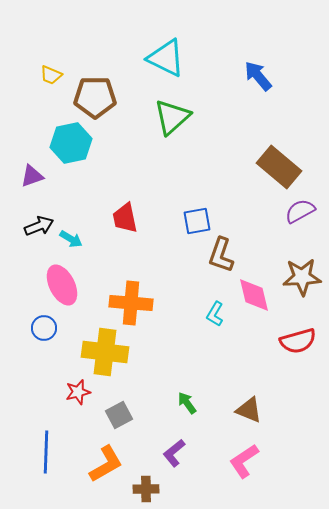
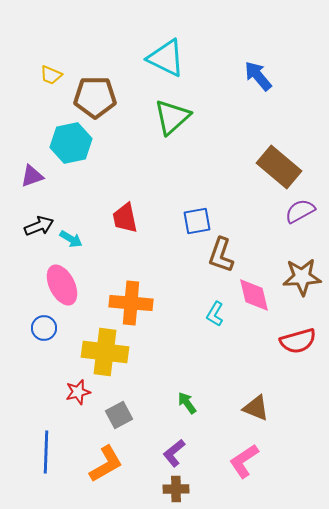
brown triangle: moved 7 px right, 2 px up
brown cross: moved 30 px right
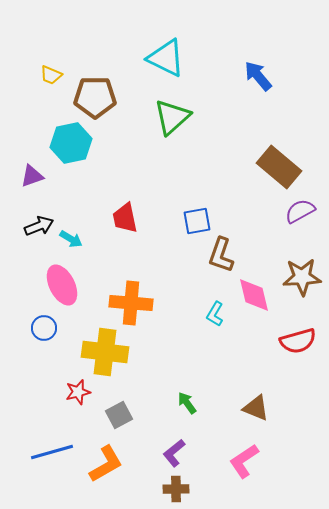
blue line: moved 6 px right; rotated 72 degrees clockwise
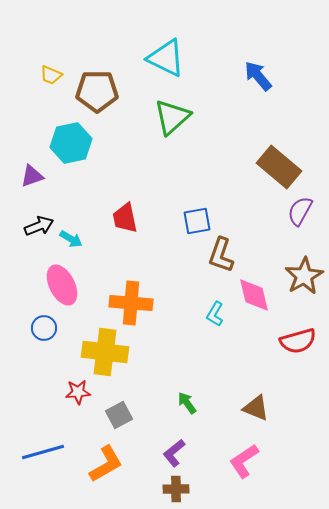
brown pentagon: moved 2 px right, 6 px up
purple semicircle: rotated 32 degrees counterclockwise
brown star: moved 2 px right, 1 px up; rotated 27 degrees counterclockwise
red star: rotated 10 degrees clockwise
blue line: moved 9 px left
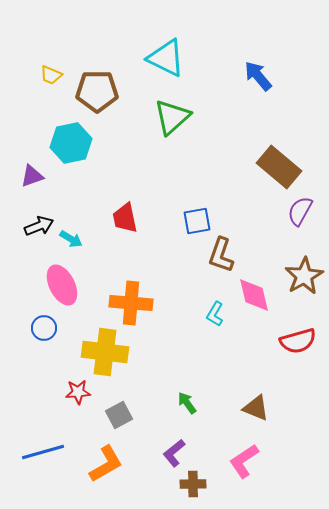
brown cross: moved 17 px right, 5 px up
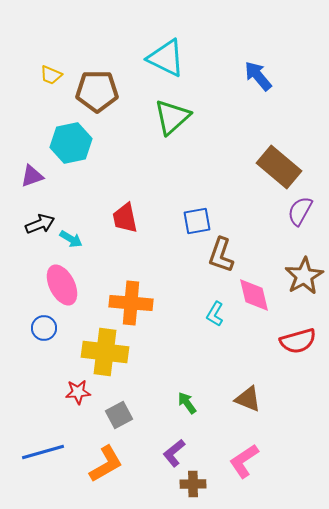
black arrow: moved 1 px right, 2 px up
brown triangle: moved 8 px left, 9 px up
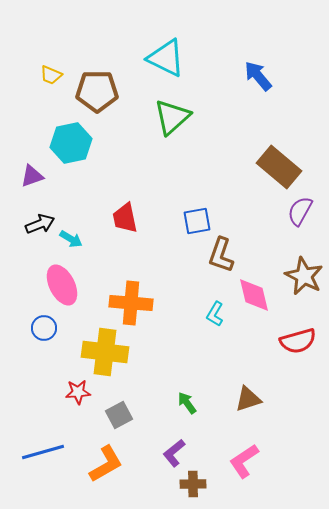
brown star: rotated 15 degrees counterclockwise
brown triangle: rotated 40 degrees counterclockwise
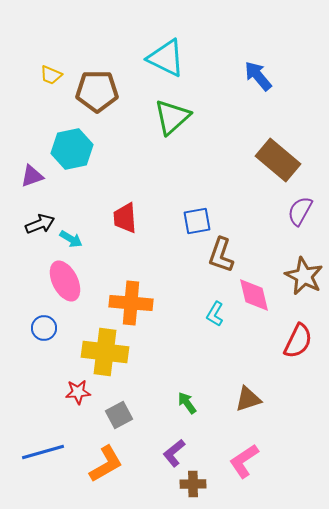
cyan hexagon: moved 1 px right, 6 px down
brown rectangle: moved 1 px left, 7 px up
red trapezoid: rotated 8 degrees clockwise
pink ellipse: moved 3 px right, 4 px up
red semicircle: rotated 48 degrees counterclockwise
